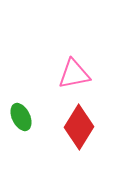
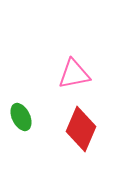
red diamond: moved 2 px right, 2 px down; rotated 9 degrees counterclockwise
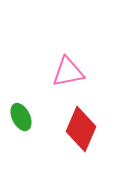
pink triangle: moved 6 px left, 2 px up
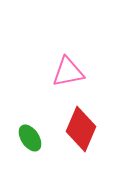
green ellipse: moved 9 px right, 21 px down; rotated 8 degrees counterclockwise
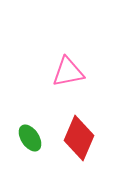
red diamond: moved 2 px left, 9 px down
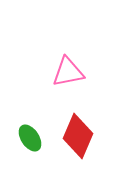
red diamond: moved 1 px left, 2 px up
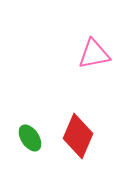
pink triangle: moved 26 px right, 18 px up
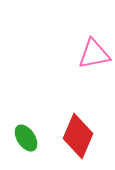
green ellipse: moved 4 px left
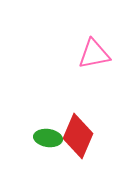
green ellipse: moved 22 px right; rotated 48 degrees counterclockwise
